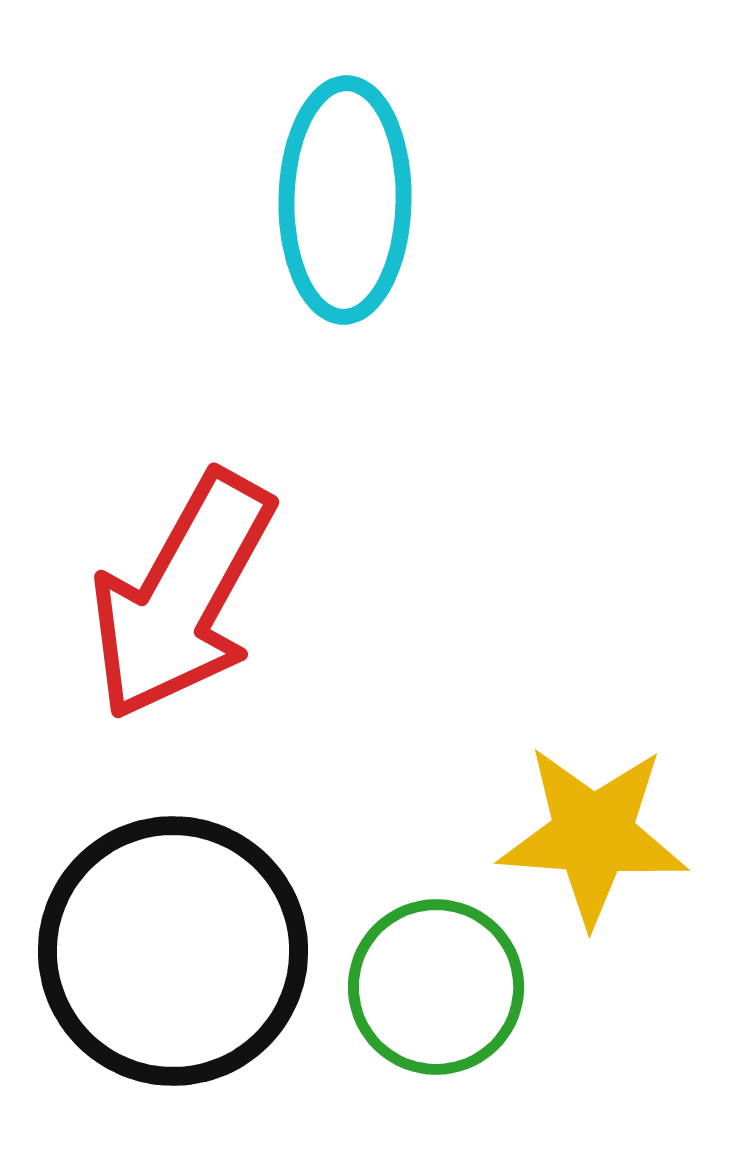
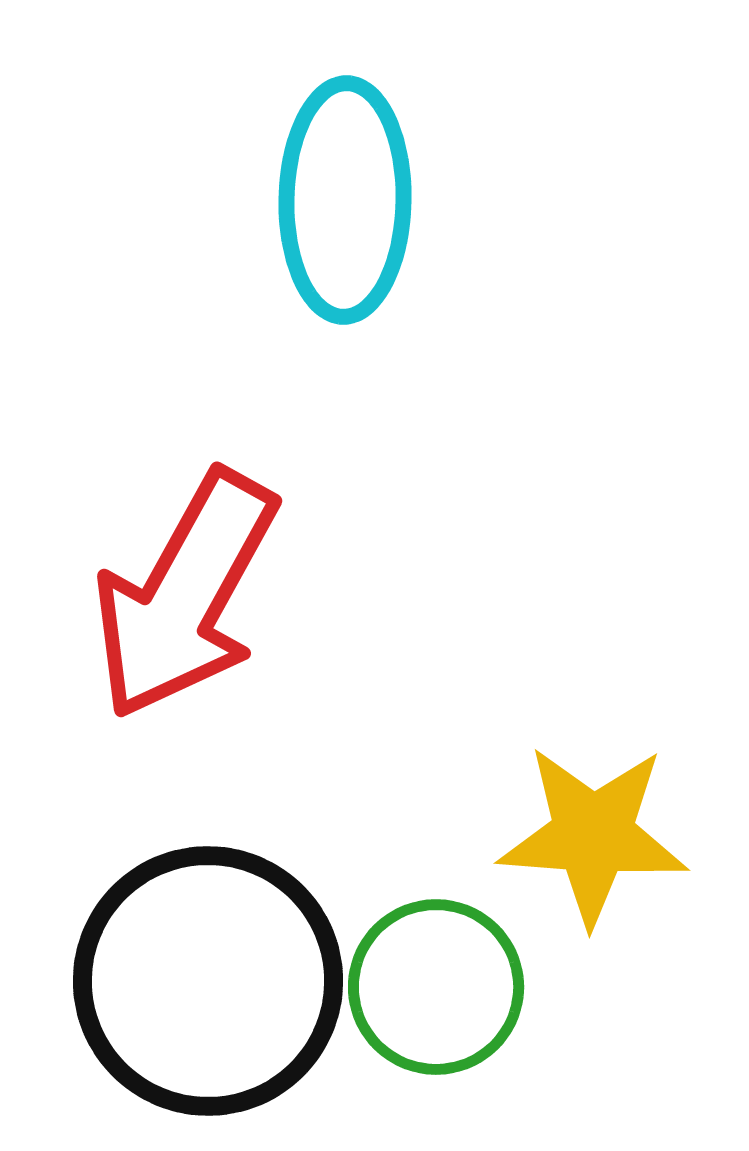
red arrow: moved 3 px right, 1 px up
black circle: moved 35 px right, 30 px down
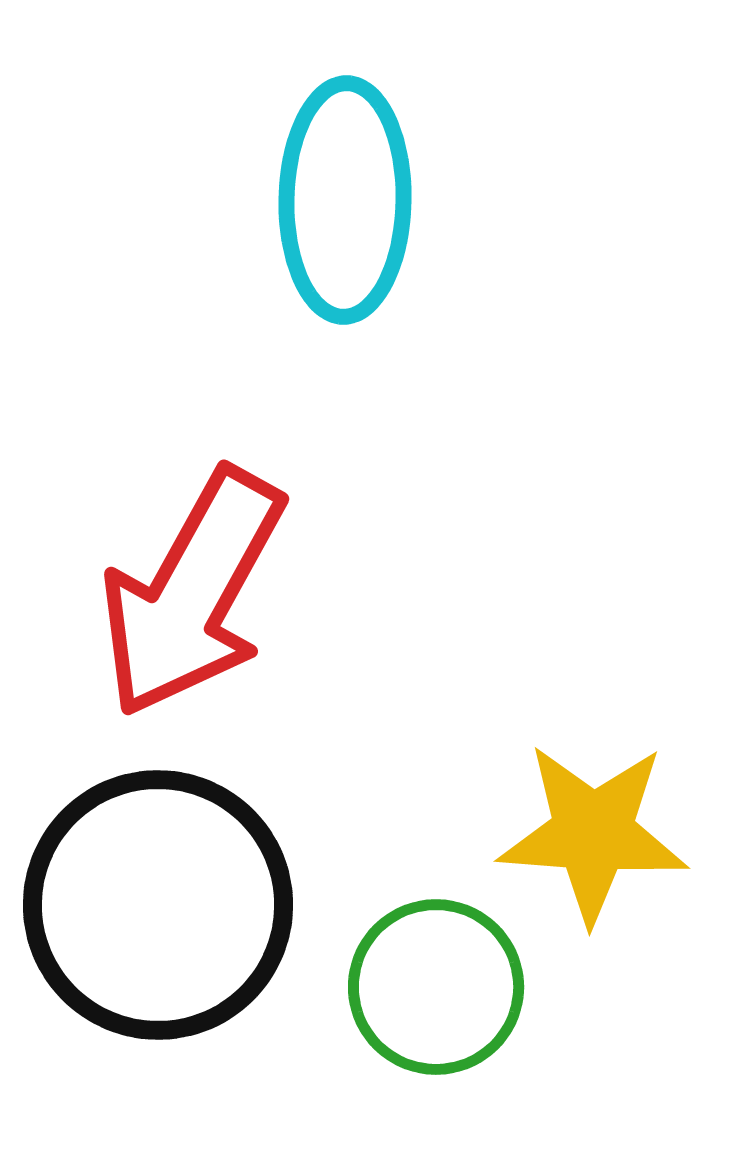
red arrow: moved 7 px right, 2 px up
yellow star: moved 2 px up
black circle: moved 50 px left, 76 px up
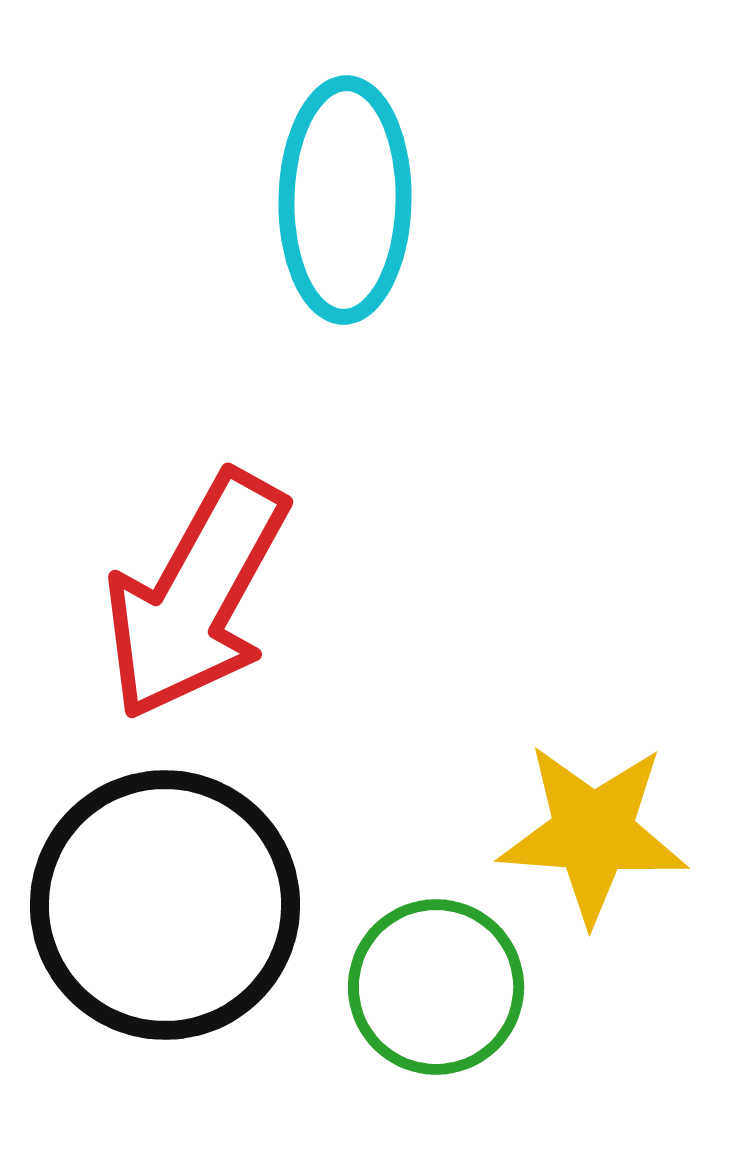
red arrow: moved 4 px right, 3 px down
black circle: moved 7 px right
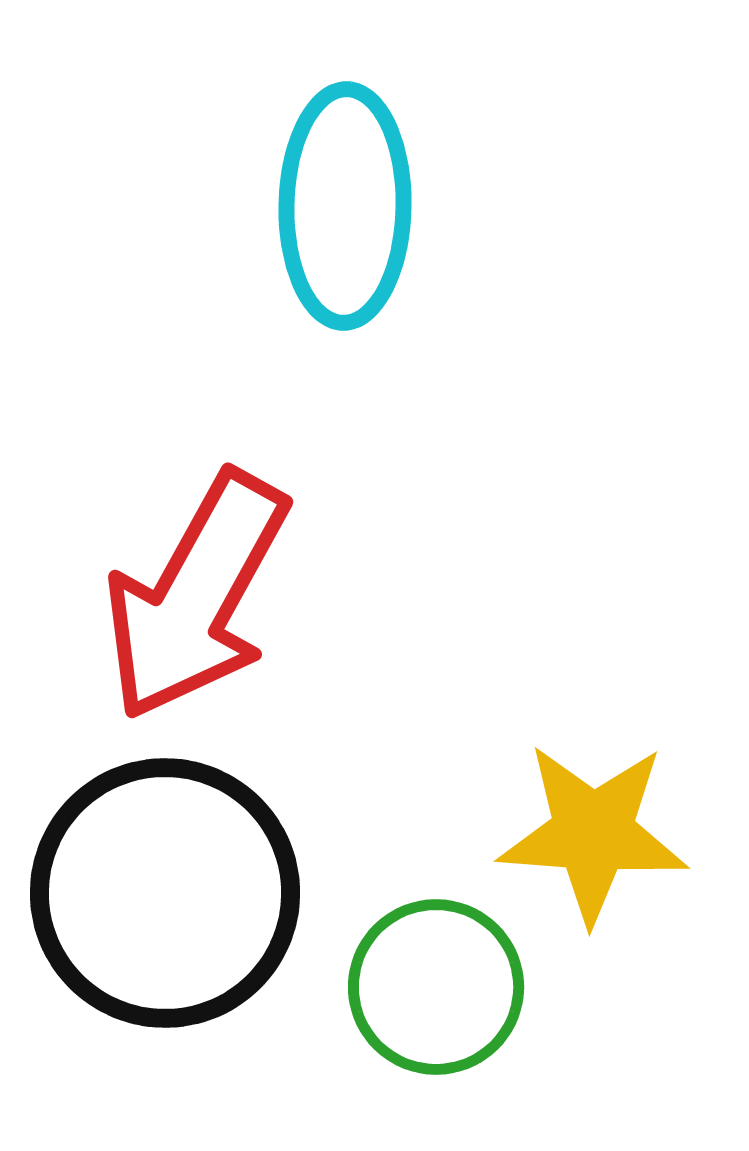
cyan ellipse: moved 6 px down
black circle: moved 12 px up
